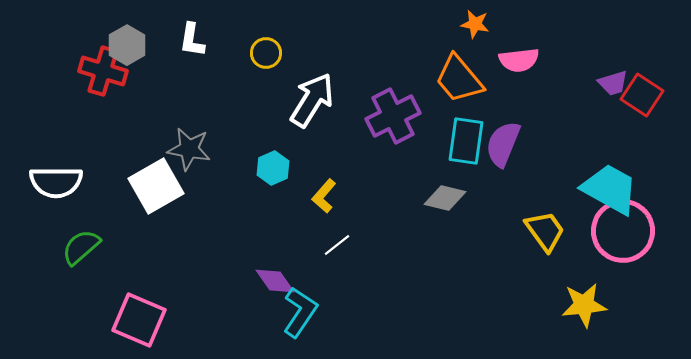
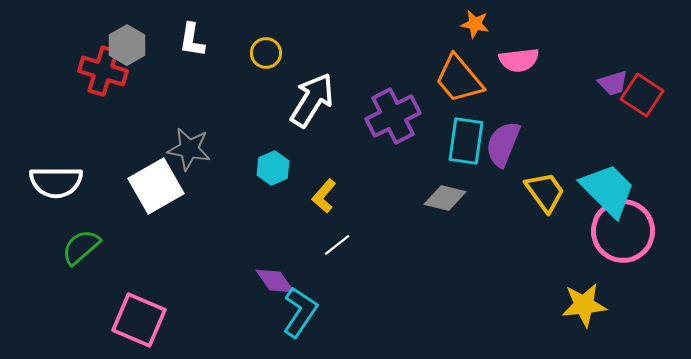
cyan trapezoid: moved 2 px left, 1 px down; rotated 16 degrees clockwise
yellow trapezoid: moved 39 px up
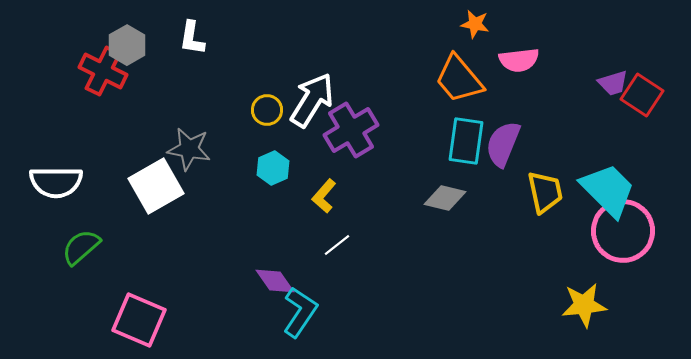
white L-shape: moved 2 px up
yellow circle: moved 1 px right, 57 px down
red cross: rotated 9 degrees clockwise
purple cross: moved 42 px left, 14 px down; rotated 4 degrees counterclockwise
yellow trapezoid: rotated 24 degrees clockwise
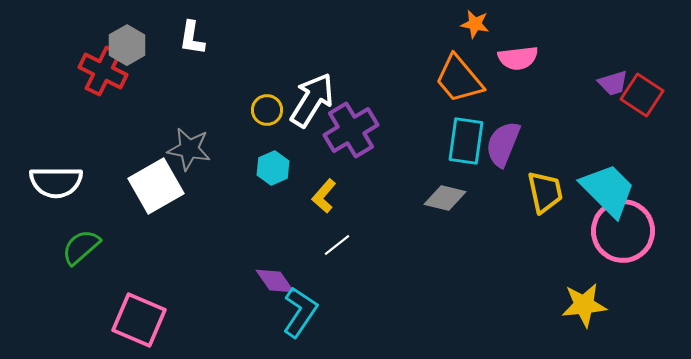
pink semicircle: moved 1 px left, 2 px up
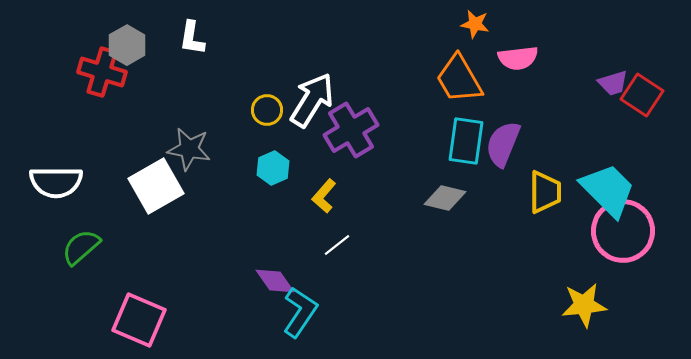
red cross: moved 1 px left, 1 px down; rotated 9 degrees counterclockwise
orange trapezoid: rotated 10 degrees clockwise
yellow trapezoid: rotated 12 degrees clockwise
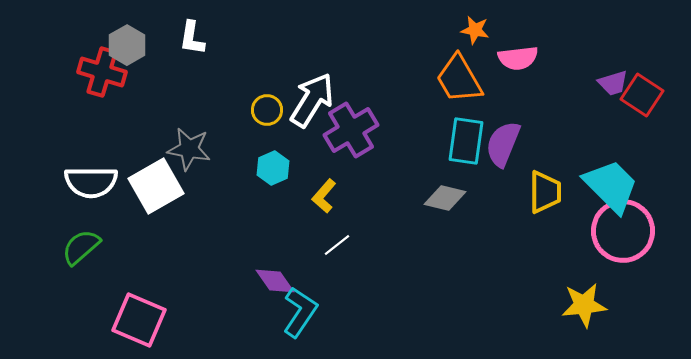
orange star: moved 6 px down
white semicircle: moved 35 px right
cyan trapezoid: moved 3 px right, 4 px up
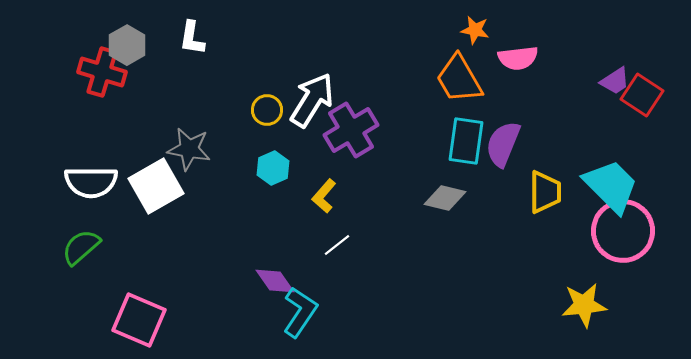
purple trapezoid: moved 2 px right, 2 px up; rotated 16 degrees counterclockwise
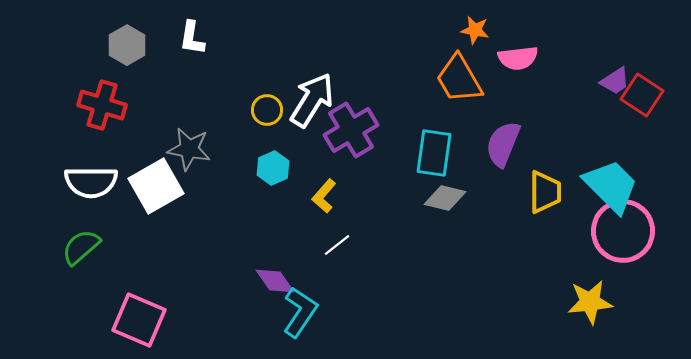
red cross: moved 33 px down
cyan rectangle: moved 32 px left, 12 px down
yellow star: moved 6 px right, 3 px up
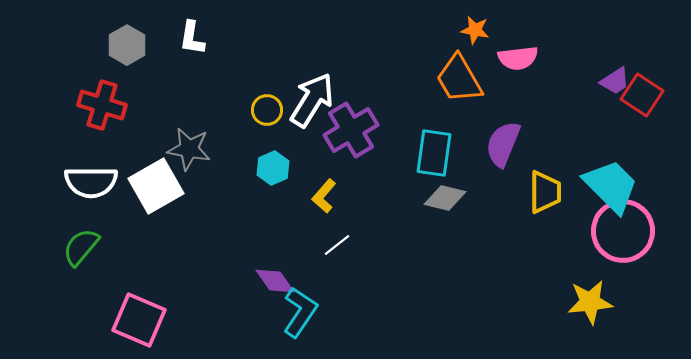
green semicircle: rotated 9 degrees counterclockwise
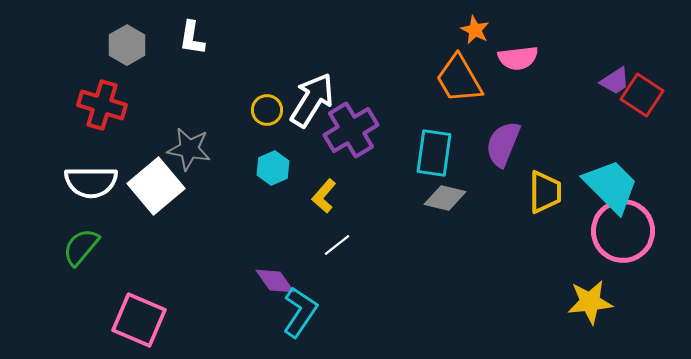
orange star: rotated 16 degrees clockwise
white square: rotated 10 degrees counterclockwise
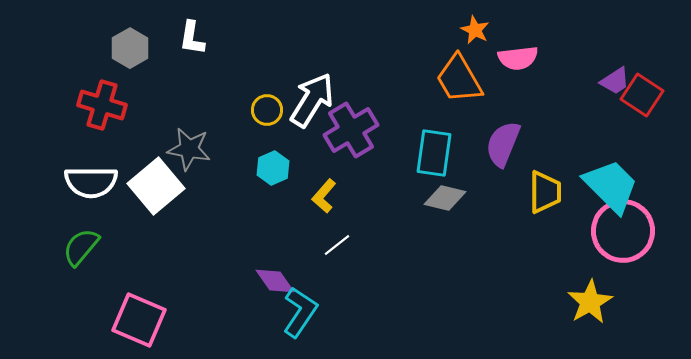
gray hexagon: moved 3 px right, 3 px down
yellow star: rotated 24 degrees counterclockwise
